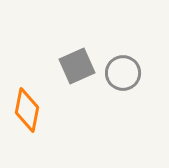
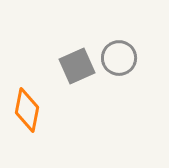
gray circle: moved 4 px left, 15 px up
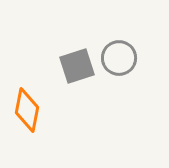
gray square: rotated 6 degrees clockwise
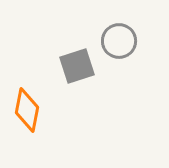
gray circle: moved 17 px up
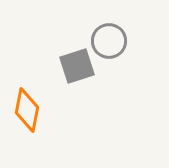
gray circle: moved 10 px left
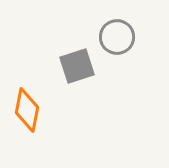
gray circle: moved 8 px right, 4 px up
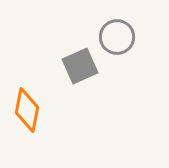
gray square: moved 3 px right; rotated 6 degrees counterclockwise
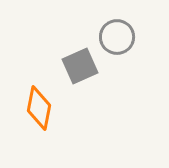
orange diamond: moved 12 px right, 2 px up
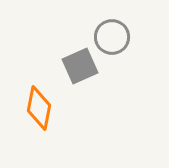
gray circle: moved 5 px left
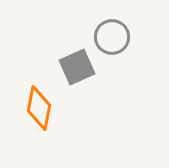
gray square: moved 3 px left, 1 px down
